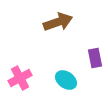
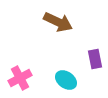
brown arrow: rotated 44 degrees clockwise
purple rectangle: moved 1 px down
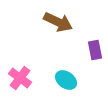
purple rectangle: moved 9 px up
pink cross: rotated 25 degrees counterclockwise
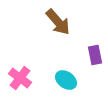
brown arrow: rotated 24 degrees clockwise
purple rectangle: moved 5 px down
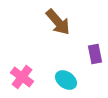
purple rectangle: moved 1 px up
pink cross: moved 2 px right, 1 px up
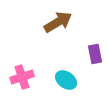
brown arrow: rotated 80 degrees counterclockwise
pink cross: rotated 35 degrees clockwise
